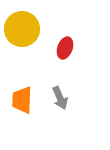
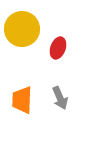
red ellipse: moved 7 px left
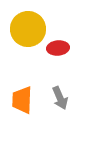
yellow circle: moved 6 px right
red ellipse: rotated 65 degrees clockwise
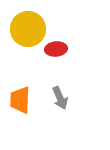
red ellipse: moved 2 px left, 1 px down
orange trapezoid: moved 2 px left
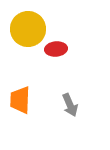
gray arrow: moved 10 px right, 7 px down
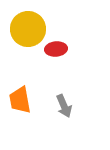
orange trapezoid: rotated 12 degrees counterclockwise
gray arrow: moved 6 px left, 1 px down
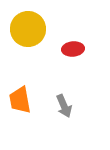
red ellipse: moved 17 px right
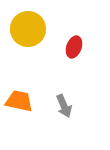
red ellipse: moved 1 px right, 2 px up; rotated 65 degrees counterclockwise
orange trapezoid: moved 1 px left, 1 px down; rotated 112 degrees clockwise
